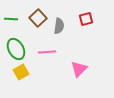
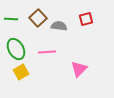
gray semicircle: rotated 91 degrees counterclockwise
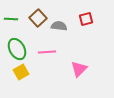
green ellipse: moved 1 px right
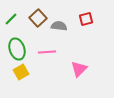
green line: rotated 48 degrees counterclockwise
green ellipse: rotated 10 degrees clockwise
